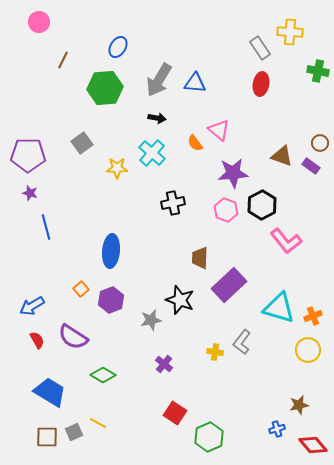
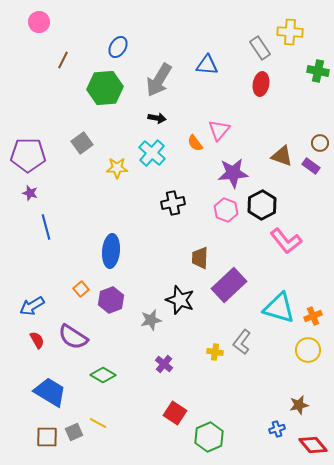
blue triangle at (195, 83): moved 12 px right, 18 px up
pink triangle at (219, 130): rotated 30 degrees clockwise
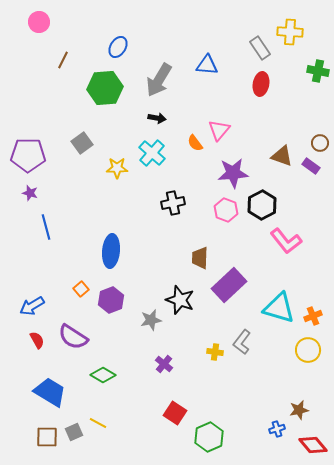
brown star at (299, 405): moved 5 px down
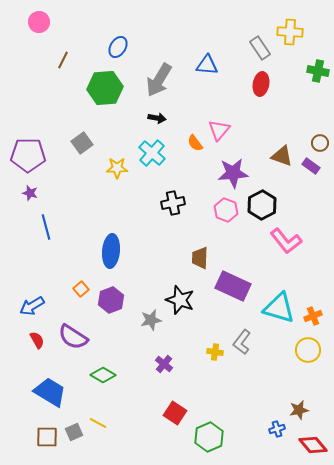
purple rectangle at (229, 285): moved 4 px right, 1 px down; rotated 68 degrees clockwise
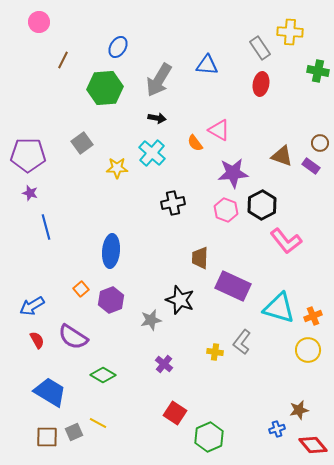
pink triangle at (219, 130): rotated 40 degrees counterclockwise
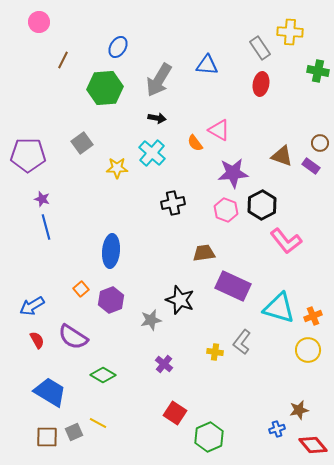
purple star at (30, 193): moved 12 px right, 6 px down
brown trapezoid at (200, 258): moved 4 px right, 5 px up; rotated 80 degrees clockwise
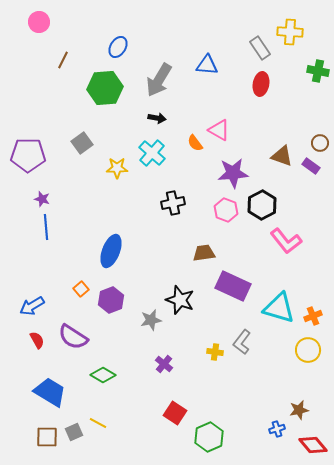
blue line at (46, 227): rotated 10 degrees clockwise
blue ellipse at (111, 251): rotated 16 degrees clockwise
